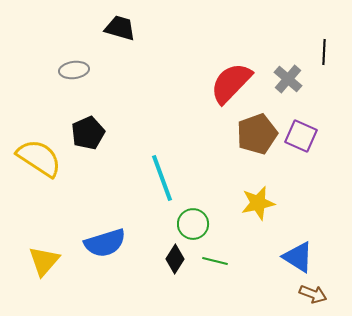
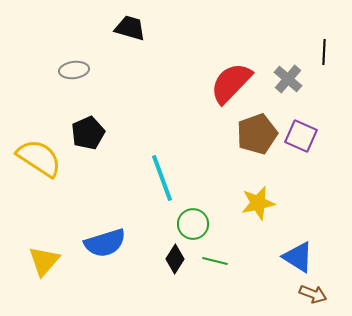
black trapezoid: moved 10 px right
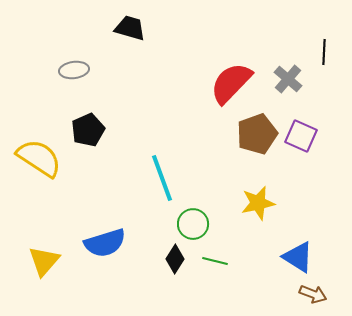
black pentagon: moved 3 px up
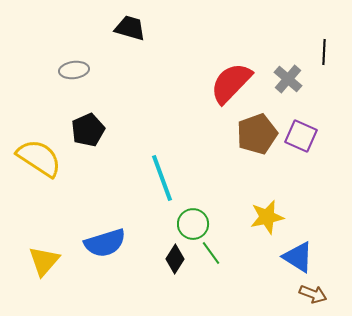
yellow star: moved 9 px right, 14 px down
green line: moved 4 px left, 8 px up; rotated 40 degrees clockwise
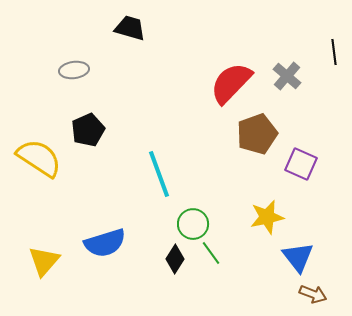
black line: moved 10 px right; rotated 10 degrees counterclockwise
gray cross: moved 1 px left, 3 px up
purple square: moved 28 px down
cyan line: moved 3 px left, 4 px up
blue triangle: rotated 20 degrees clockwise
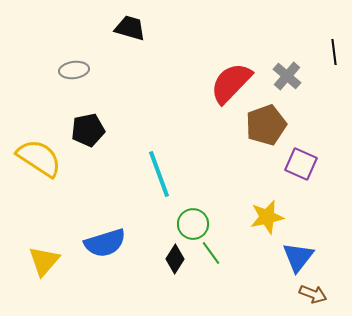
black pentagon: rotated 12 degrees clockwise
brown pentagon: moved 9 px right, 9 px up
blue triangle: rotated 16 degrees clockwise
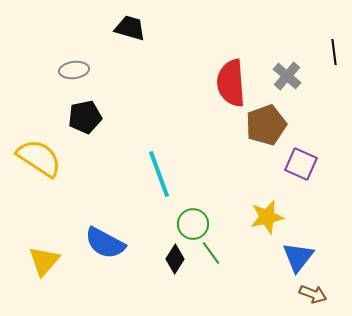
red semicircle: rotated 48 degrees counterclockwise
black pentagon: moved 3 px left, 13 px up
blue semicircle: rotated 45 degrees clockwise
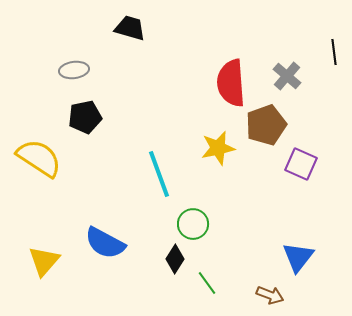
yellow star: moved 49 px left, 69 px up
green line: moved 4 px left, 30 px down
brown arrow: moved 43 px left, 1 px down
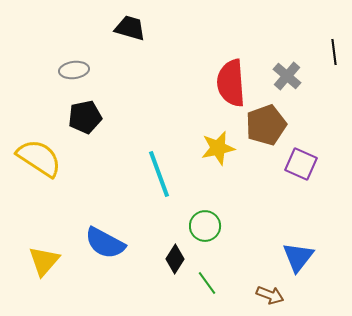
green circle: moved 12 px right, 2 px down
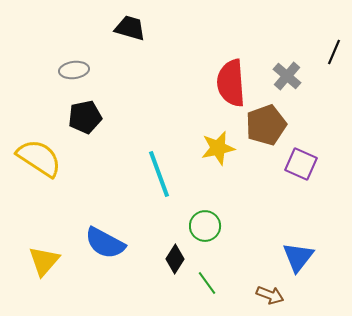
black line: rotated 30 degrees clockwise
